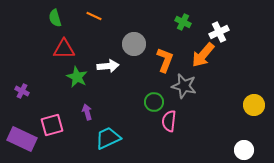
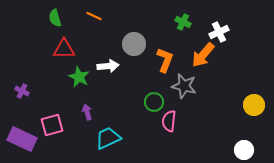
green star: moved 2 px right
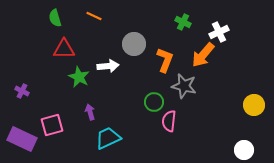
purple arrow: moved 3 px right
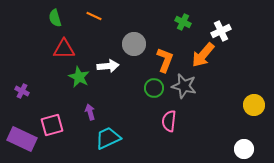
white cross: moved 2 px right, 1 px up
green circle: moved 14 px up
white circle: moved 1 px up
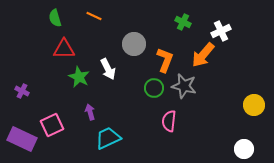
white arrow: moved 3 px down; rotated 70 degrees clockwise
pink square: rotated 10 degrees counterclockwise
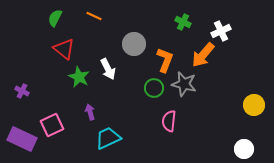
green semicircle: rotated 42 degrees clockwise
red triangle: rotated 40 degrees clockwise
gray star: moved 2 px up
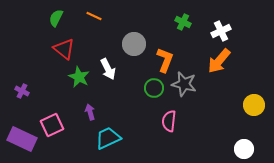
green semicircle: moved 1 px right
orange arrow: moved 16 px right, 6 px down
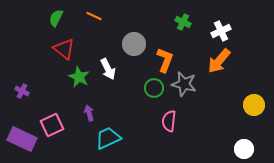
purple arrow: moved 1 px left, 1 px down
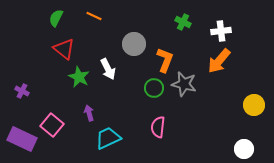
white cross: rotated 18 degrees clockwise
pink semicircle: moved 11 px left, 6 px down
pink square: rotated 25 degrees counterclockwise
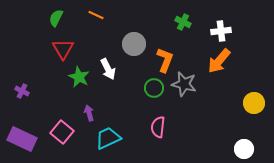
orange line: moved 2 px right, 1 px up
red triangle: moved 1 px left; rotated 20 degrees clockwise
yellow circle: moved 2 px up
pink square: moved 10 px right, 7 px down
